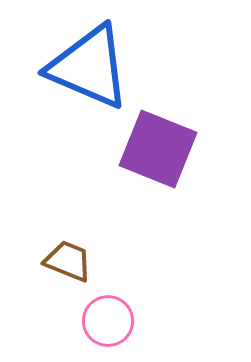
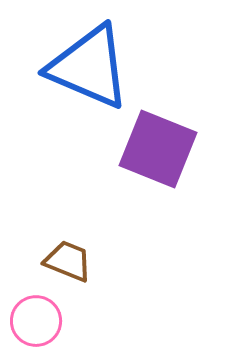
pink circle: moved 72 px left
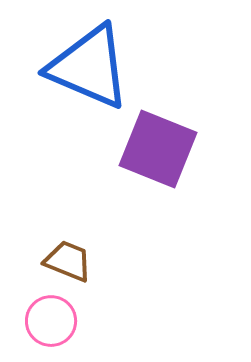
pink circle: moved 15 px right
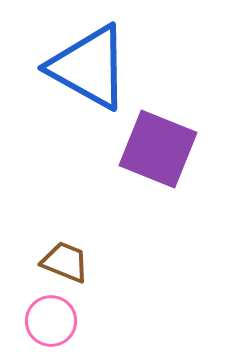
blue triangle: rotated 6 degrees clockwise
brown trapezoid: moved 3 px left, 1 px down
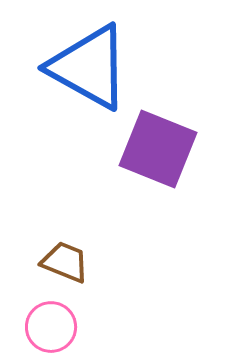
pink circle: moved 6 px down
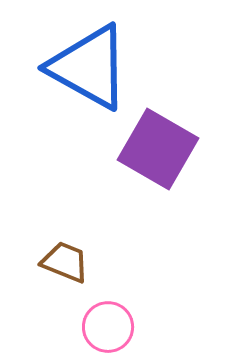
purple square: rotated 8 degrees clockwise
pink circle: moved 57 px right
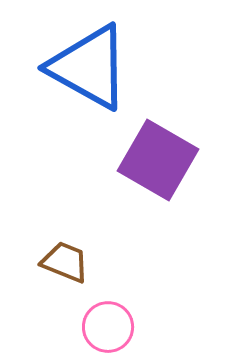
purple square: moved 11 px down
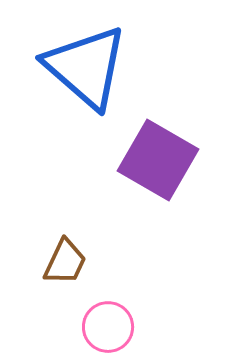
blue triangle: moved 3 px left; rotated 12 degrees clockwise
brown trapezoid: rotated 93 degrees clockwise
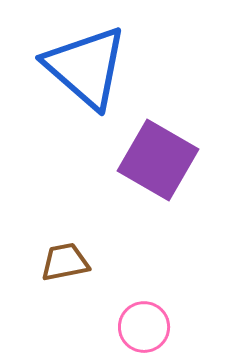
brown trapezoid: rotated 126 degrees counterclockwise
pink circle: moved 36 px right
